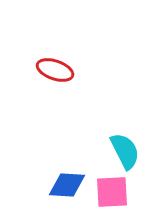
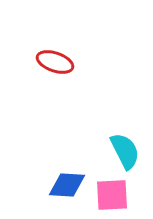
red ellipse: moved 8 px up
pink square: moved 3 px down
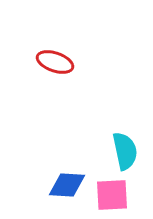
cyan semicircle: rotated 15 degrees clockwise
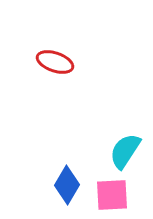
cyan semicircle: rotated 135 degrees counterclockwise
blue diamond: rotated 63 degrees counterclockwise
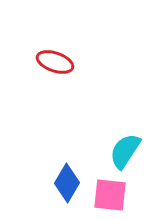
blue diamond: moved 2 px up
pink square: moved 2 px left; rotated 9 degrees clockwise
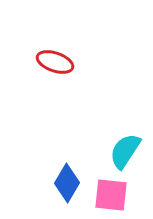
pink square: moved 1 px right
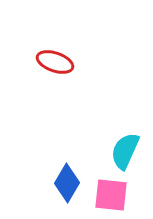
cyan semicircle: rotated 9 degrees counterclockwise
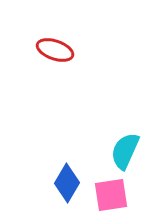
red ellipse: moved 12 px up
pink square: rotated 15 degrees counterclockwise
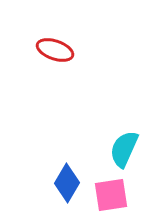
cyan semicircle: moved 1 px left, 2 px up
